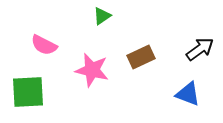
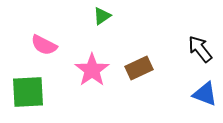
black arrow: rotated 92 degrees counterclockwise
brown rectangle: moved 2 px left, 11 px down
pink star: rotated 24 degrees clockwise
blue triangle: moved 17 px right
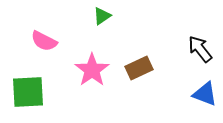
pink semicircle: moved 4 px up
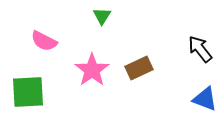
green triangle: rotated 24 degrees counterclockwise
blue triangle: moved 5 px down
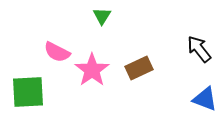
pink semicircle: moved 13 px right, 11 px down
black arrow: moved 1 px left
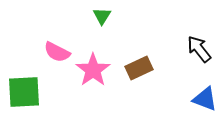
pink star: moved 1 px right
green square: moved 4 px left
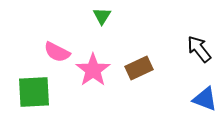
green square: moved 10 px right
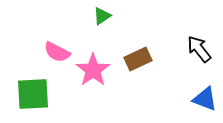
green triangle: rotated 24 degrees clockwise
brown rectangle: moved 1 px left, 9 px up
green square: moved 1 px left, 2 px down
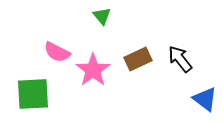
green triangle: rotated 36 degrees counterclockwise
black arrow: moved 19 px left, 10 px down
blue triangle: rotated 16 degrees clockwise
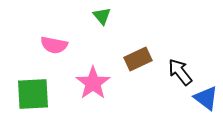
pink semicircle: moved 3 px left, 7 px up; rotated 16 degrees counterclockwise
black arrow: moved 13 px down
pink star: moved 13 px down
blue triangle: moved 1 px right, 1 px up
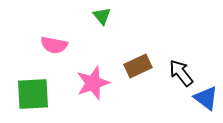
brown rectangle: moved 7 px down
black arrow: moved 1 px right, 1 px down
pink star: rotated 16 degrees clockwise
